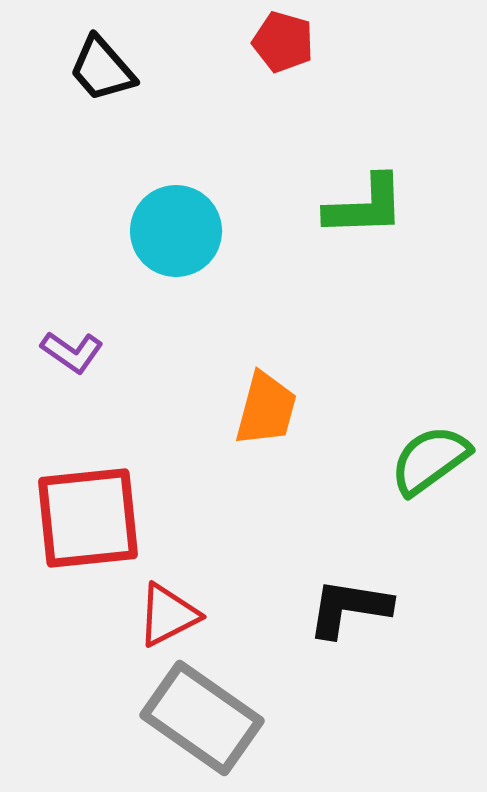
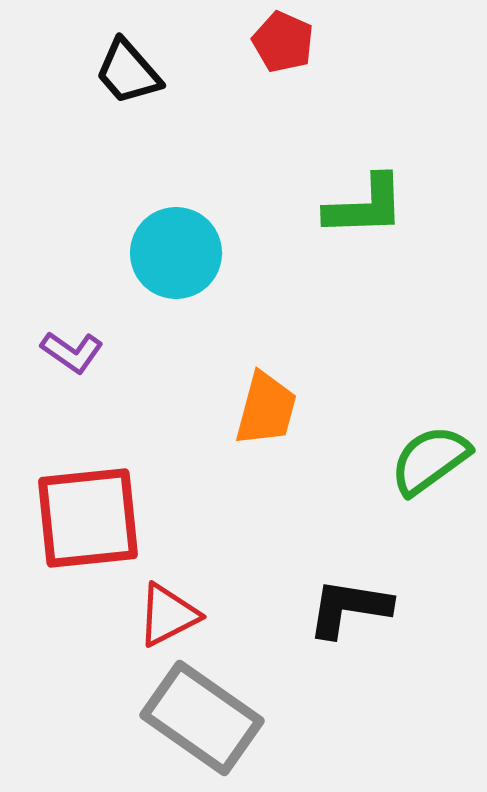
red pentagon: rotated 8 degrees clockwise
black trapezoid: moved 26 px right, 3 px down
cyan circle: moved 22 px down
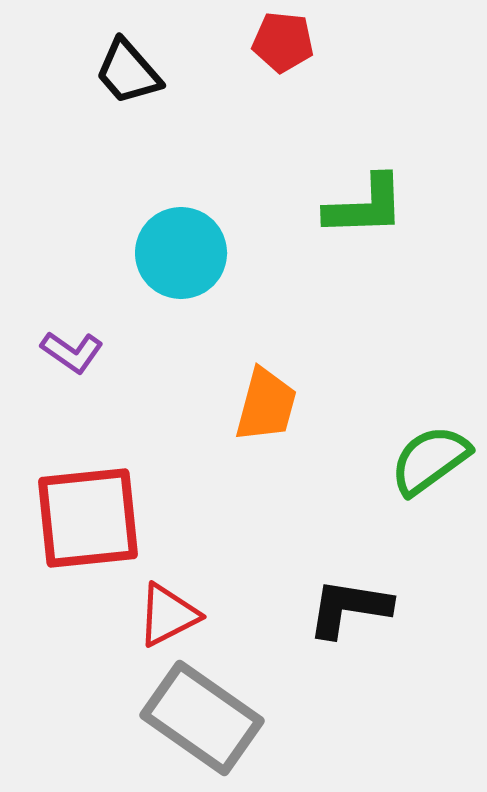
red pentagon: rotated 18 degrees counterclockwise
cyan circle: moved 5 px right
orange trapezoid: moved 4 px up
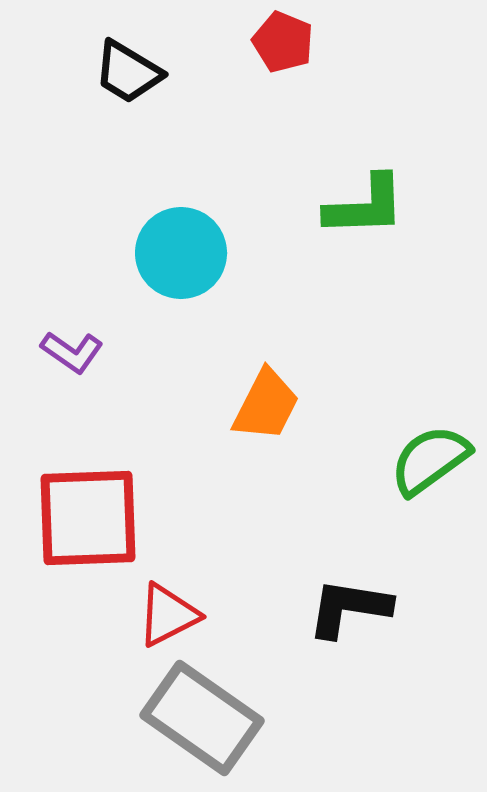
red pentagon: rotated 16 degrees clockwise
black trapezoid: rotated 18 degrees counterclockwise
orange trapezoid: rotated 12 degrees clockwise
red square: rotated 4 degrees clockwise
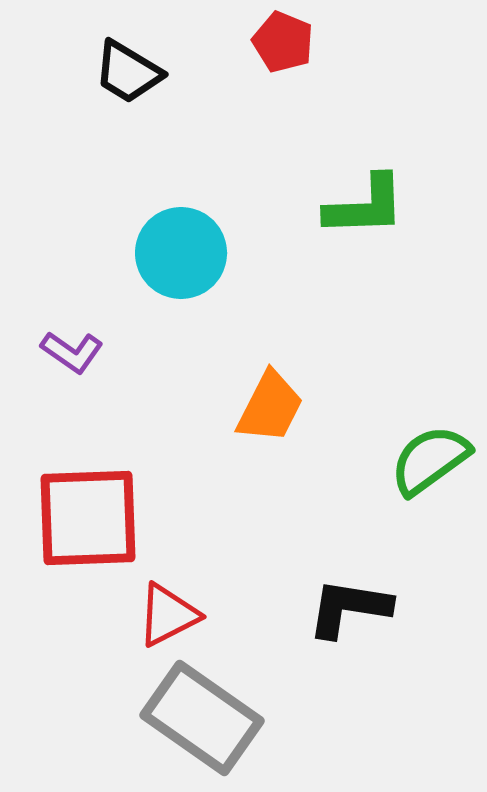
orange trapezoid: moved 4 px right, 2 px down
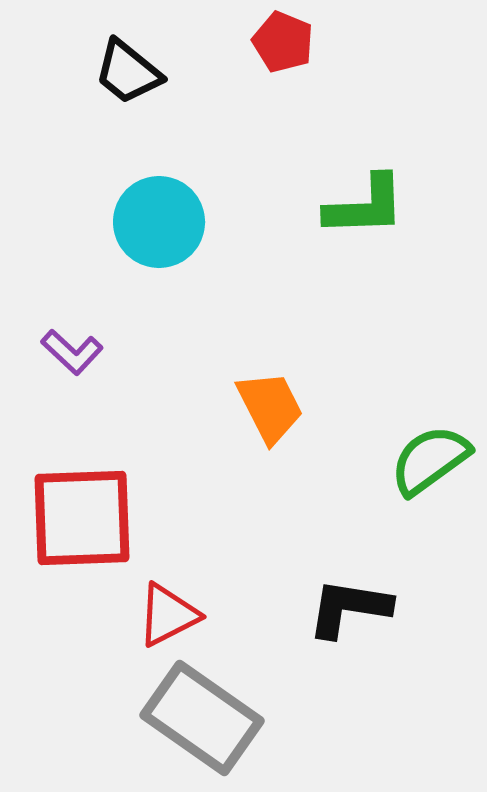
black trapezoid: rotated 8 degrees clockwise
cyan circle: moved 22 px left, 31 px up
purple L-shape: rotated 8 degrees clockwise
orange trapezoid: rotated 54 degrees counterclockwise
red square: moved 6 px left
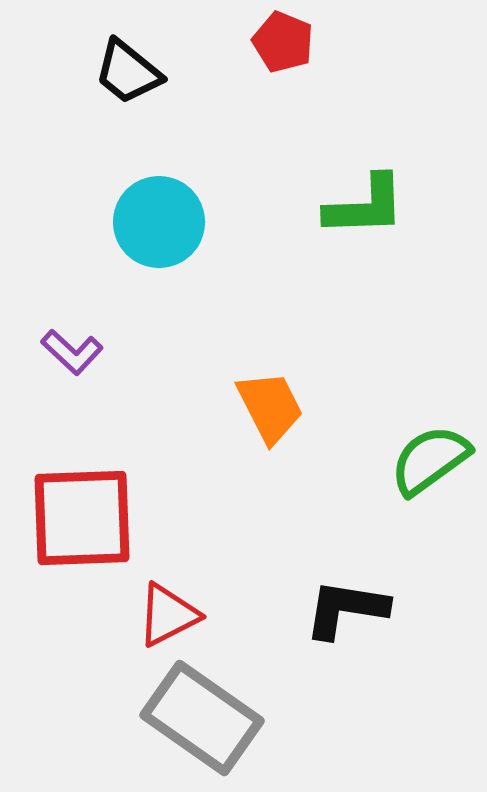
black L-shape: moved 3 px left, 1 px down
